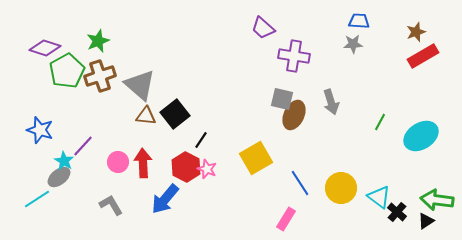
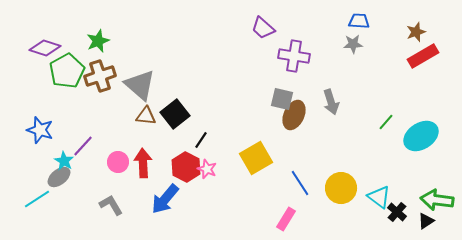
green line: moved 6 px right; rotated 12 degrees clockwise
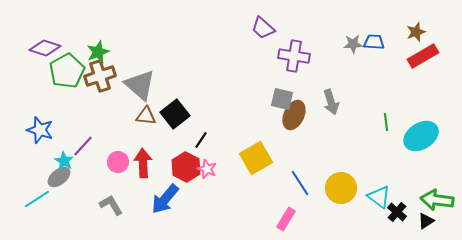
blue trapezoid: moved 15 px right, 21 px down
green star: moved 11 px down
green line: rotated 48 degrees counterclockwise
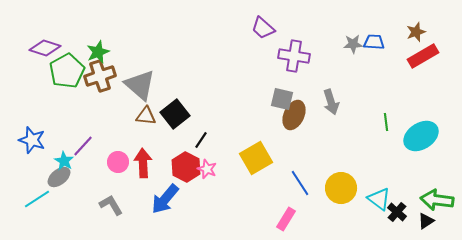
blue star: moved 8 px left, 10 px down
cyan triangle: moved 2 px down
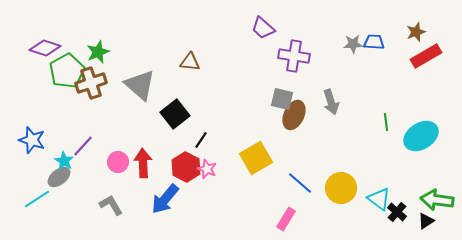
red rectangle: moved 3 px right
brown cross: moved 9 px left, 7 px down
brown triangle: moved 44 px right, 54 px up
blue line: rotated 16 degrees counterclockwise
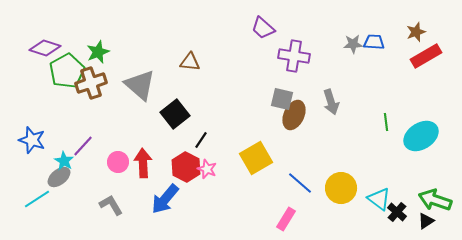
green arrow: moved 2 px left; rotated 12 degrees clockwise
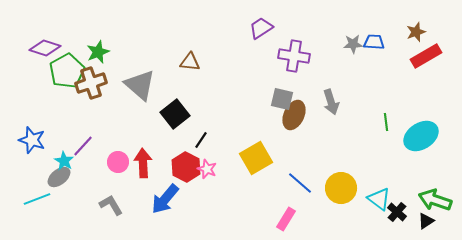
purple trapezoid: moved 2 px left; rotated 105 degrees clockwise
cyan line: rotated 12 degrees clockwise
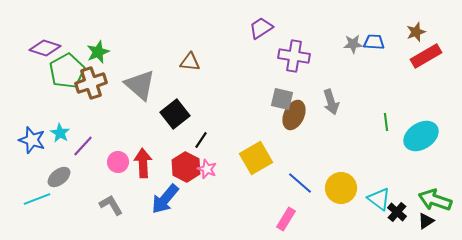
cyan star: moved 4 px left, 28 px up
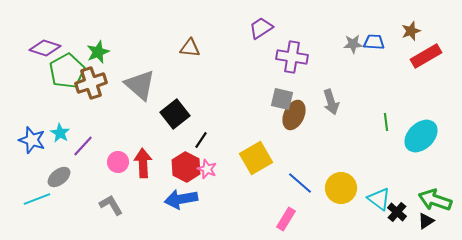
brown star: moved 5 px left, 1 px up
purple cross: moved 2 px left, 1 px down
brown triangle: moved 14 px up
cyan ellipse: rotated 12 degrees counterclockwise
blue arrow: moved 16 px right; rotated 40 degrees clockwise
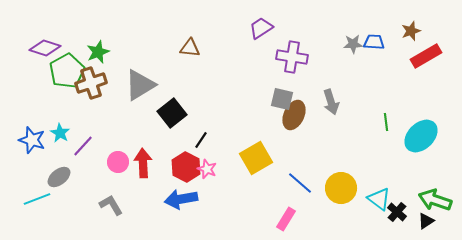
gray triangle: rotated 48 degrees clockwise
black square: moved 3 px left, 1 px up
